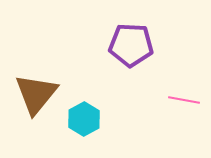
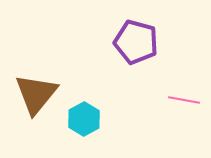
purple pentagon: moved 5 px right, 3 px up; rotated 12 degrees clockwise
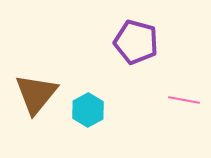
cyan hexagon: moved 4 px right, 9 px up
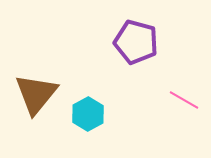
pink line: rotated 20 degrees clockwise
cyan hexagon: moved 4 px down
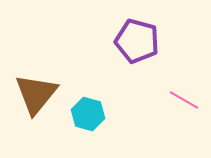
purple pentagon: moved 1 px right, 1 px up
cyan hexagon: rotated 16 degrees counterclockwise
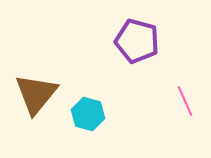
pink line: moved 1 px right, 1 px down; rotated 36 degrees clockwise
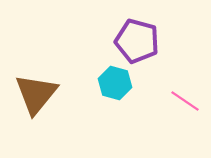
pink line: rotated 32 degrees counterclockwise
cyan hexagon: moved 27 px right, 31 px up
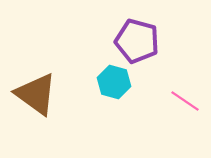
cyan hexagon: moved 1 px left, 1 px up
brown triangle: rotated 33 degrees counterclockwise
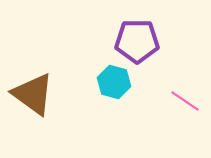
purple pentagon: rotated 15 degrees counterclockwise
brown triangle: moved 3 px left
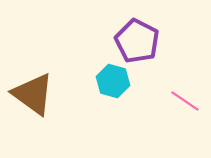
purple pentagon: rotated 27 degrees clockwise
cyan hexagon: moved 1 px left, 1 px up
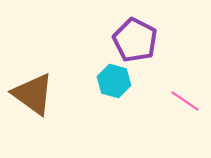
purple pentagon: moved 2 px left, 1 px up
cyan hexagon: moved 1 px right
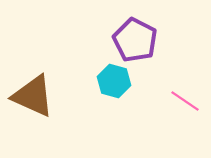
brown triangle: moved 2 px down; rotated 12 degrees counterclockwise
